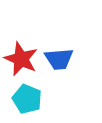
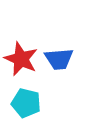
cyan pentagon: moved 1 px left, 4 px down; rotated 8 degrees counterclockwise
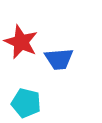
red star: moved 17 px up
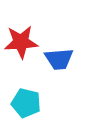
red star: rotated 28 degrees counterclockwise
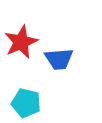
red star: rotated 20 degrees counterclockwise
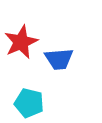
cyan pentagon: moved 3 px right
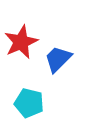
blue trapezoid: moved 1 px left; rotated 140 degrees clockwise
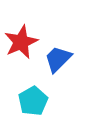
cyan pentagon: moved 4 px right, 2 px up; rotated 28 degrees clockwise
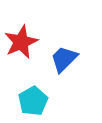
blue trapezoid: moved 6 px right
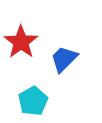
red star: rotated 12 degrees counterclockwise
